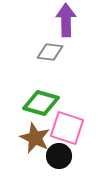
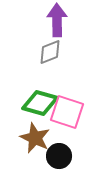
purple arrow: moved 9 px left
gray diamond: rotated 28 degrees counterclockwise
green diamond: moved 1 px left
pink square: moved 16 px up
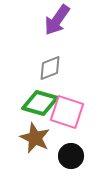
purple arrow: rotated 144 degrees counterclockwise
gray diamond: moved 16 px down
black circle: moved 12 px right
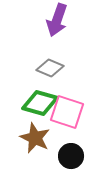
purple arrow: rotated 16 degrees counterclockwise
gray diamond: rotated 44 degrees clockwise
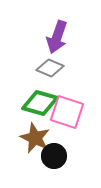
purple arrow: moved 17 px down
black circle: moved 17 px left
